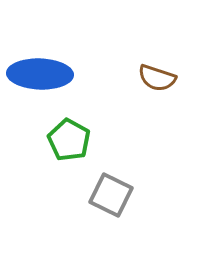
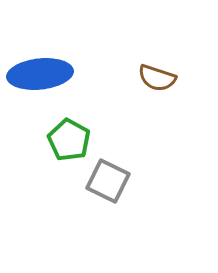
blue ellipse: rotated 8 degrees counterclockwise
gray square: moved 3 px left, 14 px up
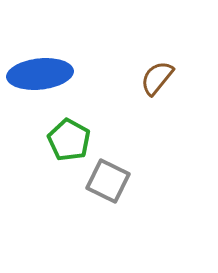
brown semicircle: rotated 111 degrees clockwise
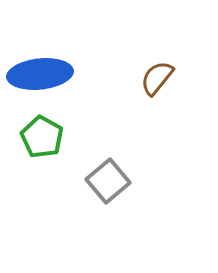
green pentagon: moved 27 px left, 3 px up
gray square: rotated 24 degrees clockwise
